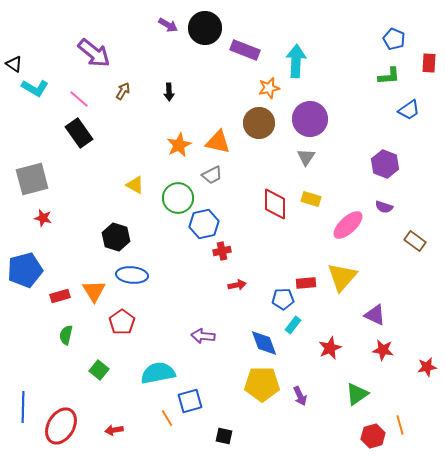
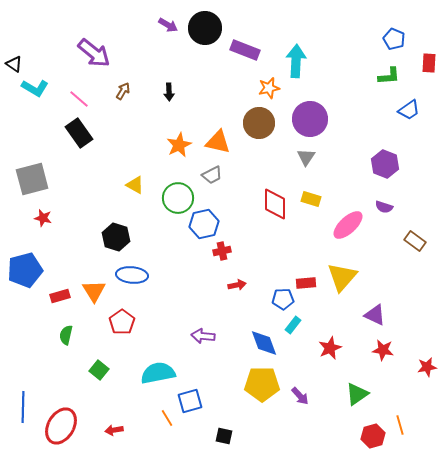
purple arrow at (300, 396): rotated 18 degrees counterclockwise
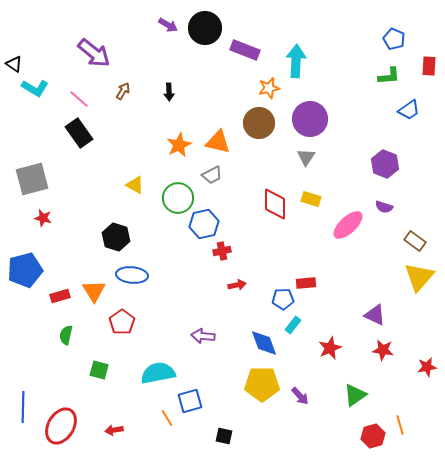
red rectangle at (429, 63): moved 3 px down
yellow triangle at (342, 277): moved 77 px right
green square at (99, 370): rotated 24 degrees counterclockwise
green triangle at (357, 394): moved 2 px left, 1 px down
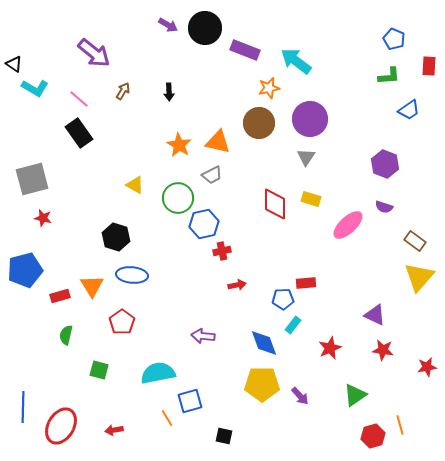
cyan arrow at (296, 61): rotated 56 degrees counterclockwise
orange star at (179, 145): rotated 15 degrees counterclockwise
orange triangle at (94, 291): moved 2 px left, 5 px up
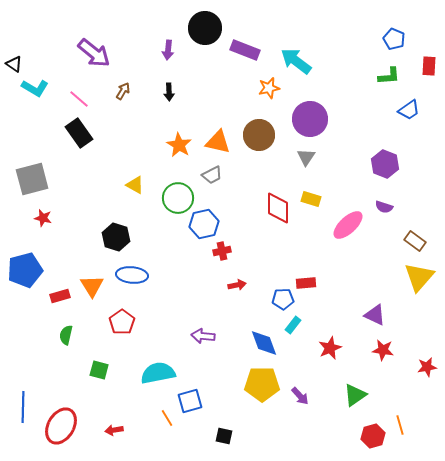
purple arrow at (168, 25): moved 25 px down; rotated 66 degrees clockwise
brown circle at (259, 123): moved 12 px down
red diamond at (275, 204): moved 3 px right, 4 px down
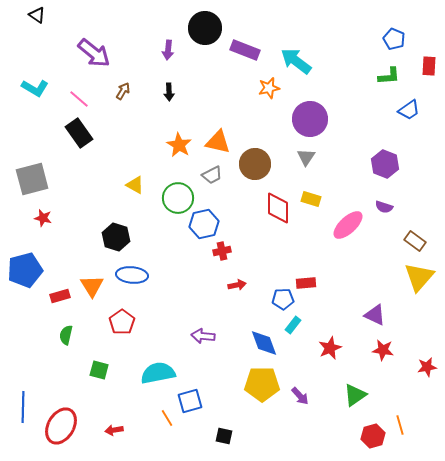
black triangle at (14, 64): moved 23 px right, 49 px up
brown circle at (259, 135): moved 4 px left, 29 px down
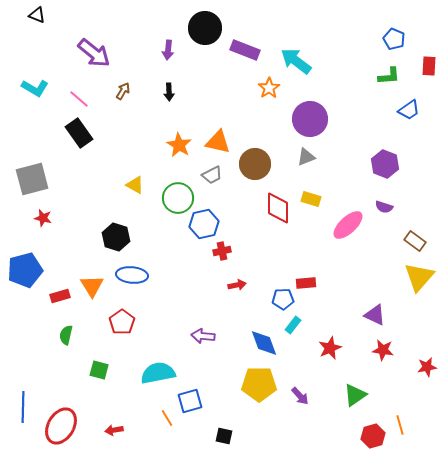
black triangle at (37, 15): rotated 12 degrees counterclockwise
orange star at (269, 88): rotated 20 degrees counterclockwise
gray triangle at (306, 157): rotated 36 degrees clockwise
yellow pentagon at (262, 384): moved 3 px left
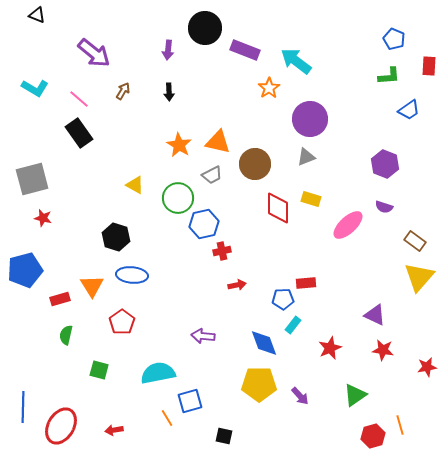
red rectangle at (60, 296): moved 3 px down
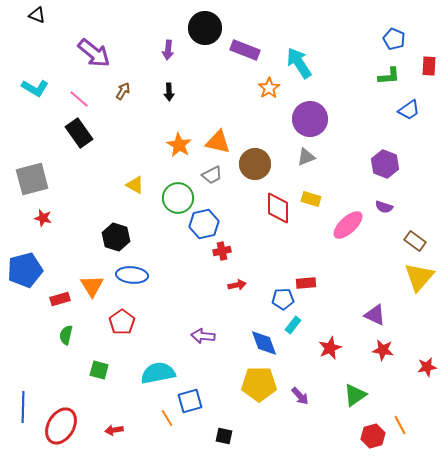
cyan arrow at (296, 61): moved 3 px right, 2 px down; rotated 20 degrees clockwise
orange line at (400, 425): rotated 12 degrees counterclockwise
